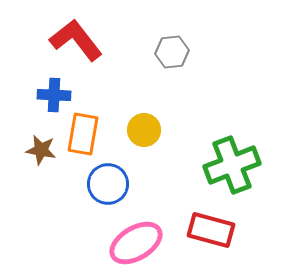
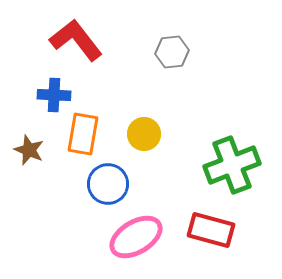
yellow circle: moved 4 px down
brown star: moved 12 px left; rotated 12 degrees clockwise
pink ellipse: moved 6 px up
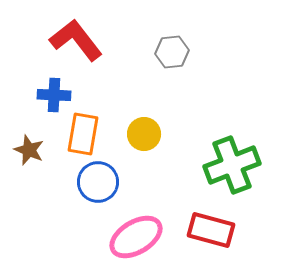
blue circle: moved 10 px left, 2 px up
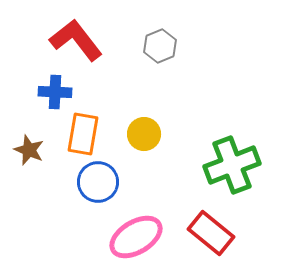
gray hexagon: moved 12 px left, 6 px up; rotated 16 degrees counterclockwise
blue cross: moved 1 px right, 3 px up
red rectangle: moved 3 px down; rotated 24 degrees clockwise
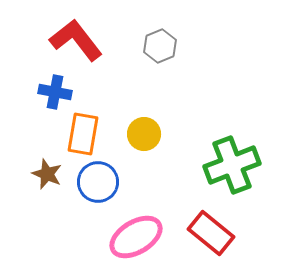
blue cross: rotated 8 degrees clockwise
brown star: moved 18 px right, 24 px down
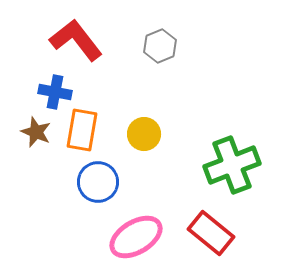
orange rectangle: moved 1 px left, 4 px up
brown star: moved 11 px left, 42 px up
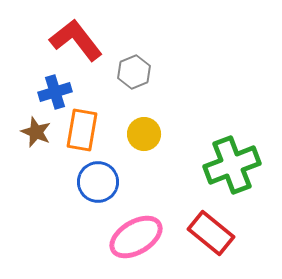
gray hexagon: moved 26 px left, 26 px down
blue cross: rotated 28 degrees counterclockwise
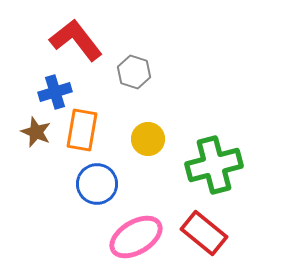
gray hexagon: rotated 20 degrees counterclockwise
yellow circle: moved 4 px right, 5 px down
green cross: moved 18 px left; rotated 6 degrees clockwise
blue circle: moved 1 px left, 2 px down
red rectangle: moved 7 px left
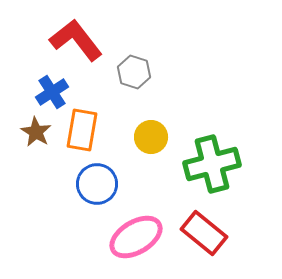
blue cross: moved 3 px left; rotated 16 degrees counterclockwise
brown star: rotated 8 degrees clockwise
yellow circle: moved 3 px right, 2 px up
green cross: moved 2 px left, 1 px up
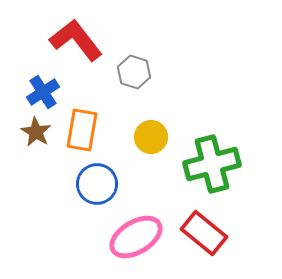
blue cross: moved 9 px left
